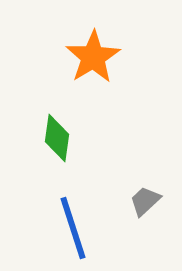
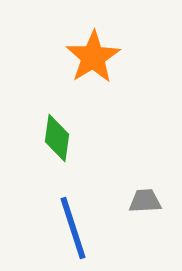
gray trapezoid: rotated 40 degrees clockwise
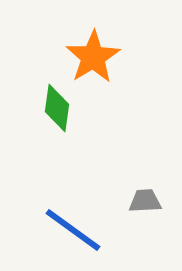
green diamond: moved 30 px up
blue line: moved 2 px down; rotated 36 degrees counterclockwise
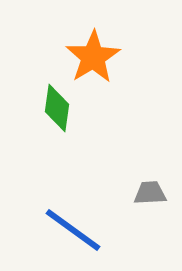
gray trapezoid: moved 5 px right, 8 px up
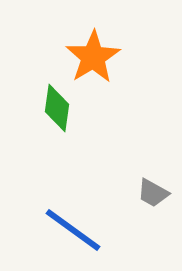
gray trapezoid: moved 3 px right; rotated 148 degrees counterclockwise
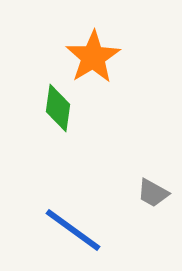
green diamond: moved 1 px right
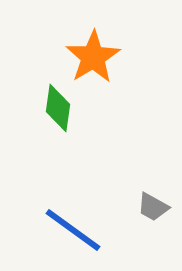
gray trapezoid: moved 14 px down
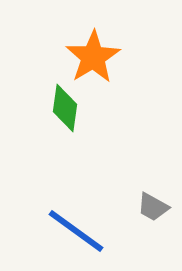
green diamond: moved 7 px right
blue line: moved 3 px right, 1 px down
